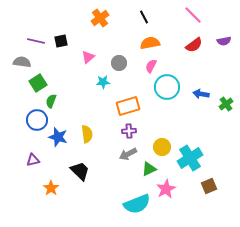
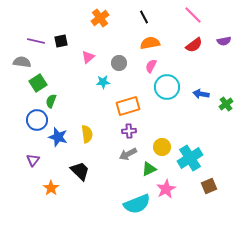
purple triangle: rotated 40 degrees counterclockwise
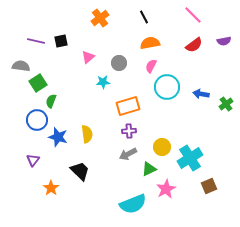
gray semicircle: moved 1 px left, 4 px down
cyan semicircle: moved 4 px left
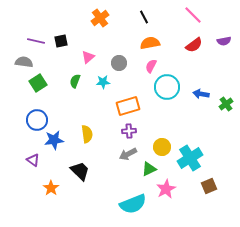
gray semicircle: moved 3 px right, 4 px up
green semicircle: moved 24 px right, 20 px up
blue star: moved 4 px left, 3 px down; rotated 24 degrees counterclockwise
purple triangle: rotated 32 degrees counterclockwise
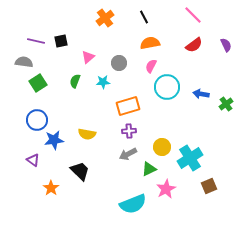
orange cross: moved 5 px right
purple semicircle: moved 2 px right, 4 px down; rotated 104 degrees counterclockwise
yellow semicircle: rotated 108 degrees clockwise
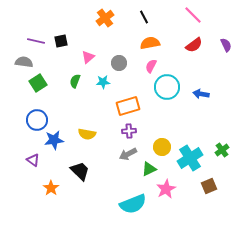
green cross: moved 4 px left, 46 px down
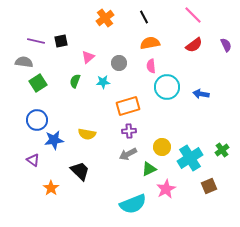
pink semicircle: rotated 32 degrees counterclockwise
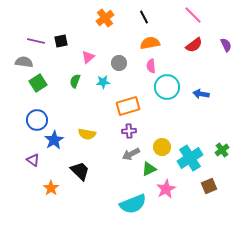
blue star: rotated 24 degrees counterclockwise
gray arrow: moved 3 px right
